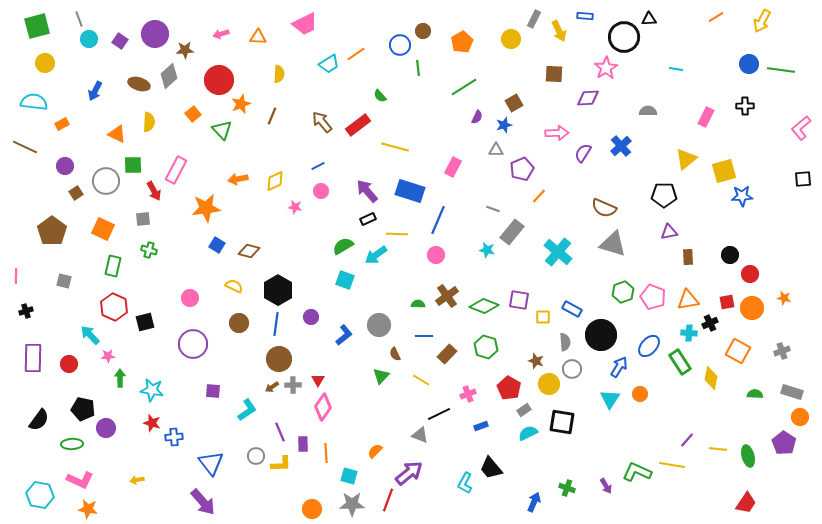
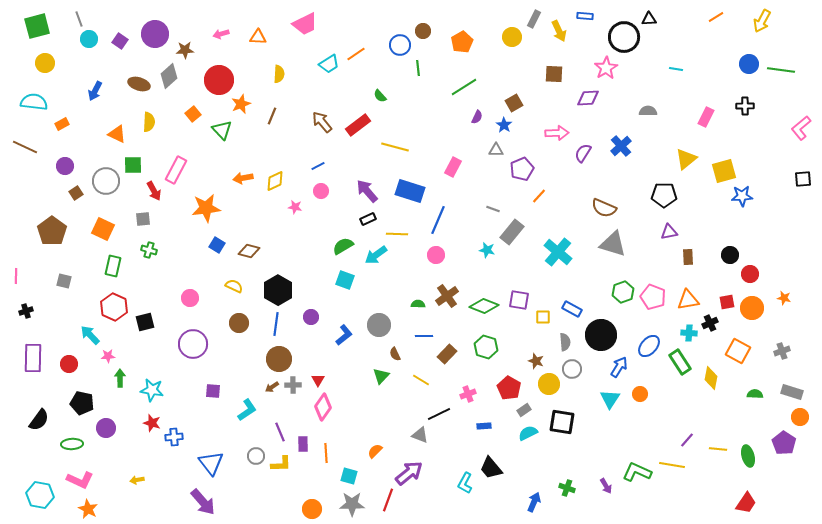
yellow circle at (511, 39): moved 1 px right, 2 px up
blue star at (504, 125): rotated 21 degrees counterclockwise
orange arrow at (238, 179): moved 5 px right, 1 px up
black pentagon at (83, 409): moved 1 px left, 6 px up
blue rectangle at (481, 426): moved 3 px right; rotated 16 degrees clockwise
orange star at (88, 509): rotated 18 degrees clockwise
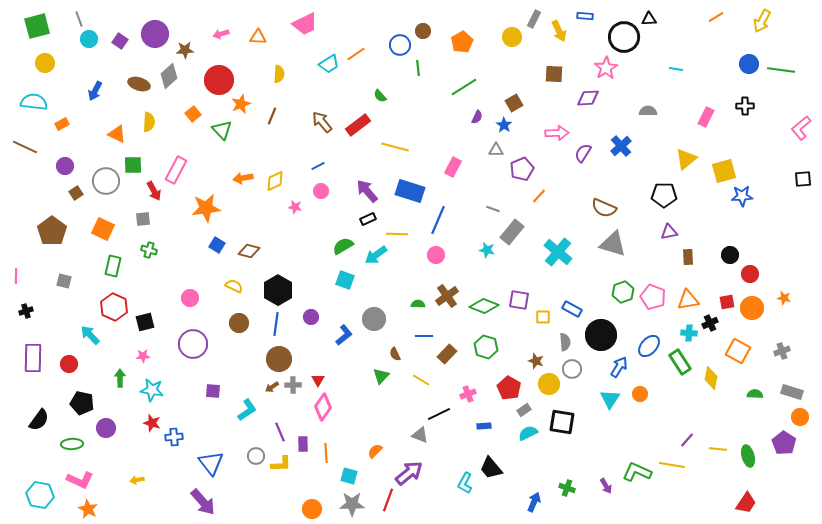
gray circle at (379, 325): moved 5 px left, 6 px up
pink star at (108, 356): moved 35 px right
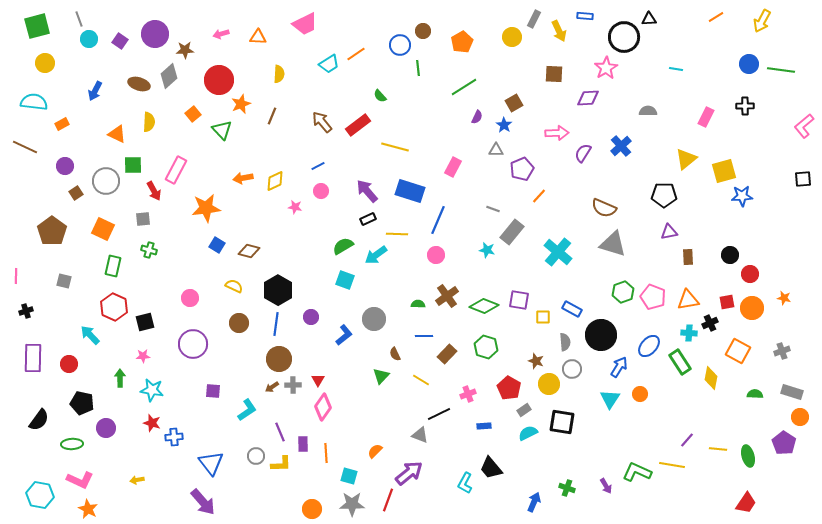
pink L-shape at (801, 128): moved 3 px right, 2 px up
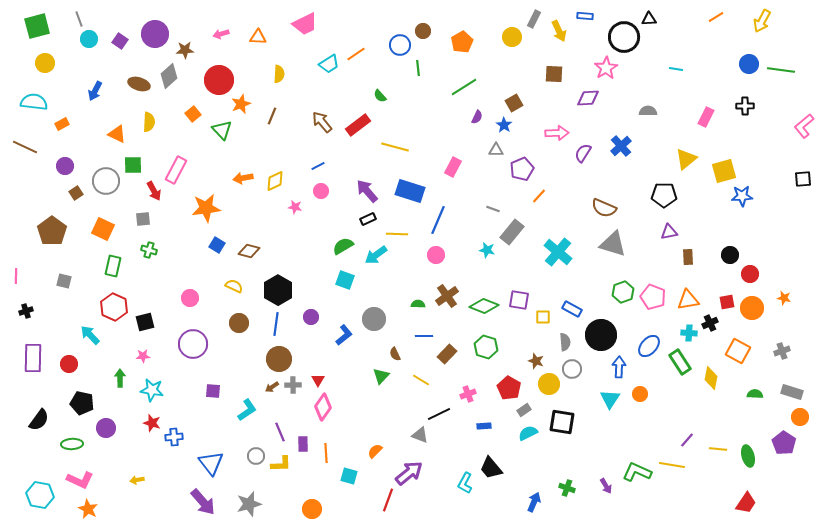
blue arrow at (619, 367): rotated 30 degrees counterclockwise
gray star at (352, 504): moved 103 px left; rotated 15 degrees counterclockwise
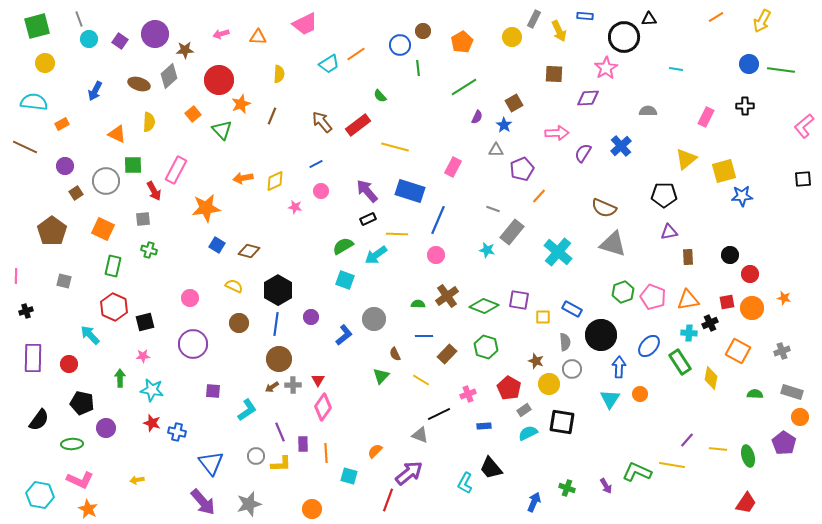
blue line at (318, 166): moved 2 px left, 2 px up
blue cross at (174, 437): moved 3 px right, 5 px up; rotated 18 degrees clockwise
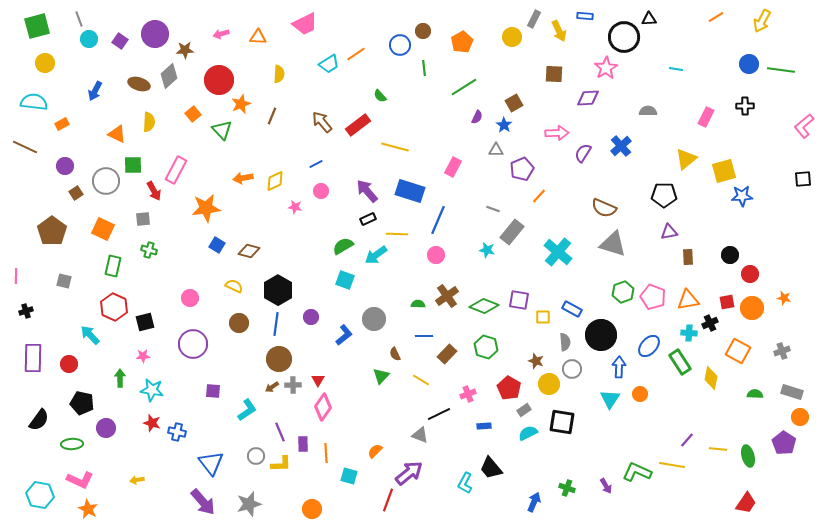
green line at (418, 68): moved 6 px right
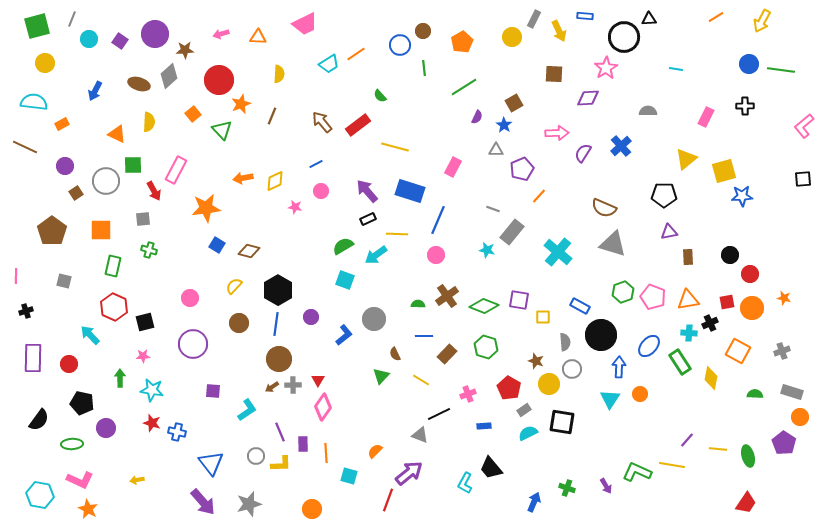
gray line at (79, 19): moved 7 px left; rotated 42 degrees clockwise
orange square at (103, 229): moved 2 px left, 1 px down; rotated 25 degrees counterclockwise
yellow semicircle at (234, 286): rotated 72 degrees counterclockwise
blue rectangle at (572, 309): moved 8 px right, 3 px up
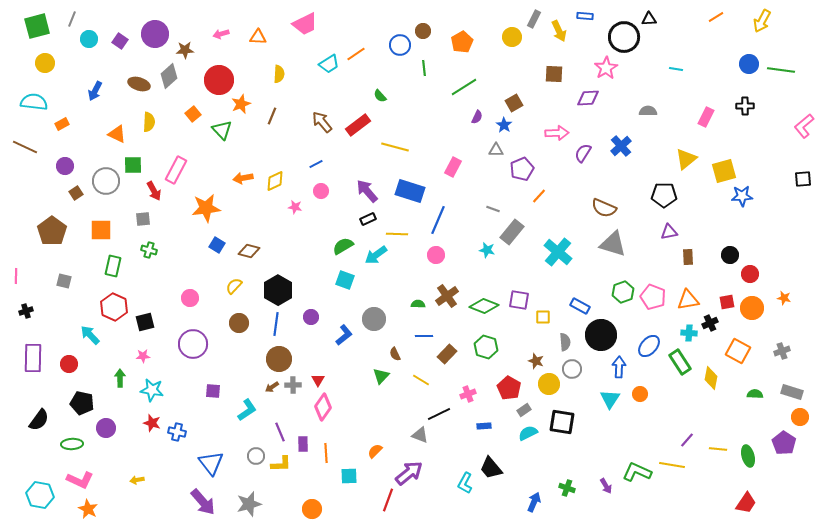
cyan square at (349, 476): rotated 18 degrees counterclockwise
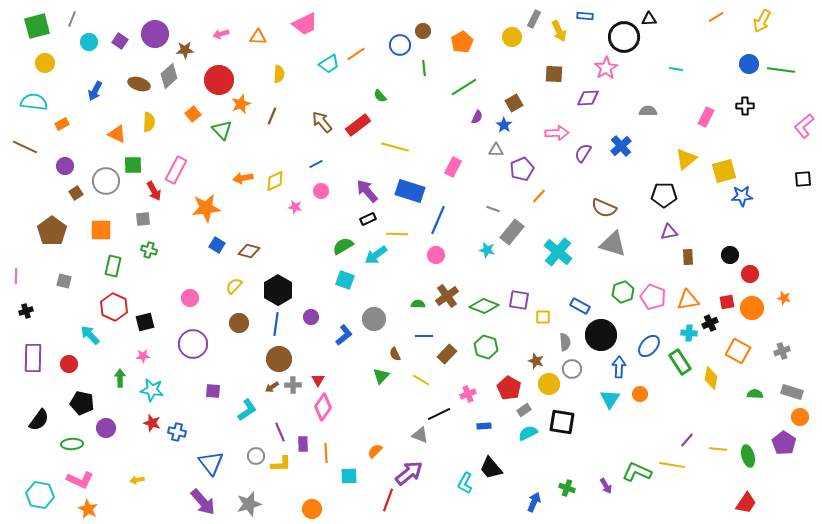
cyan circle at (89, 39): moved 3 px down
